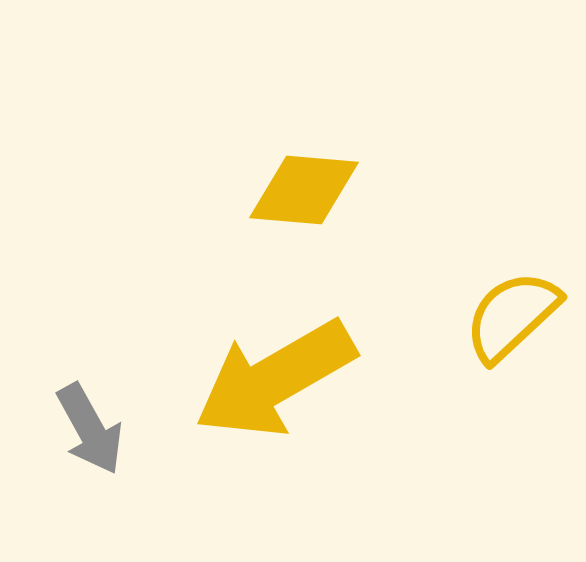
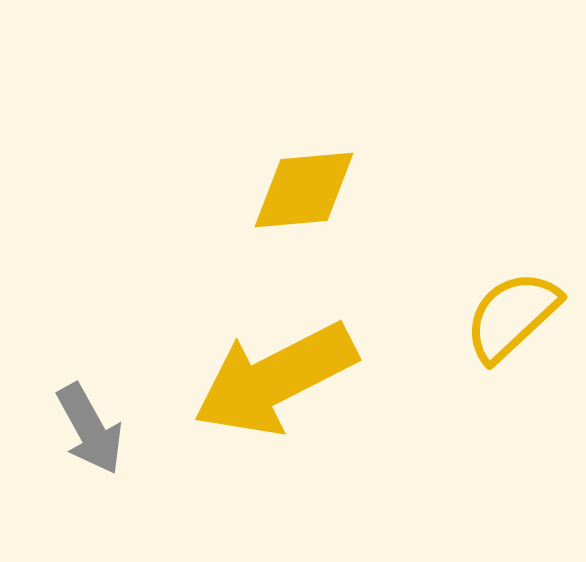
yellow diamond: rotated 10 degrees counterclockwise
yellow arrow: rotated 3 degrees clockwise
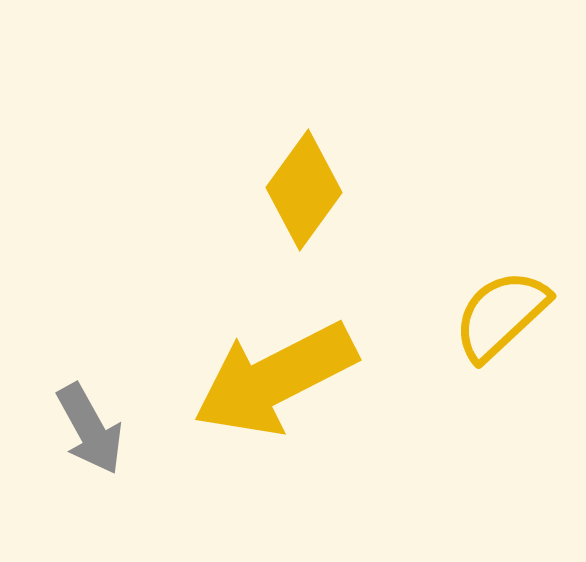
yellow diamond: rotated 49 degrees counterclockwise
yellow semicircle: moved 11 px left, 1 px up
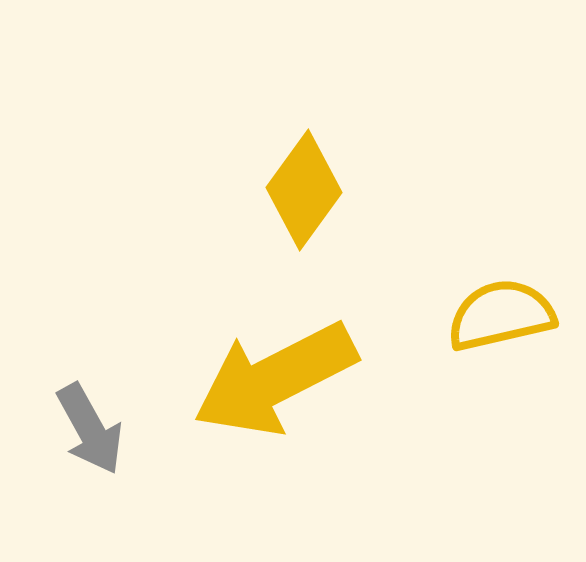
yellow semicircle: rotated 30 degrees clockwise
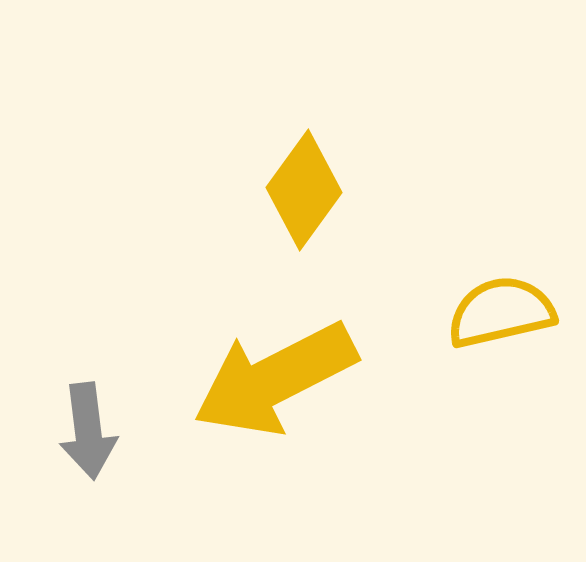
yellow semicircle: moved 3 px up
gray arrow: moved 2 px left, 2 px down; rotated 22 degrees clockwise
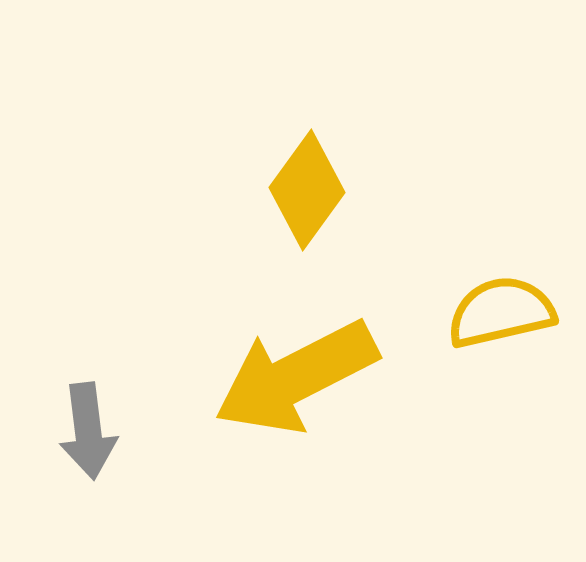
yellow diamond: moved 3 px right
yellow arrow: moved 21 px right, 2 px up
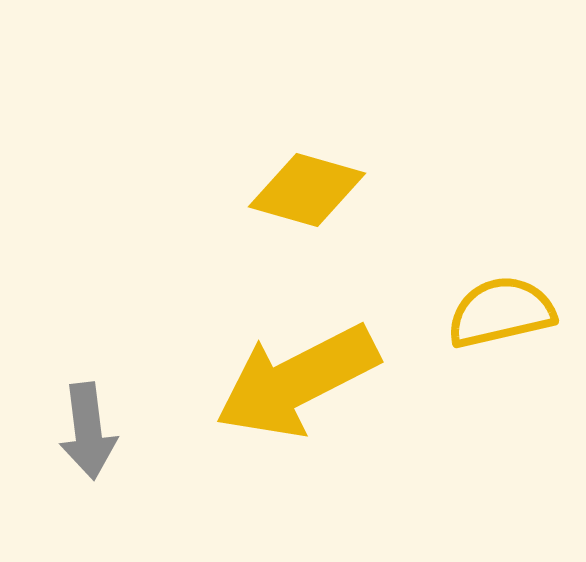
yellow diamond: rotated 70 degrees clockwise
yellow arrow: moved 1 px right, 4 px down
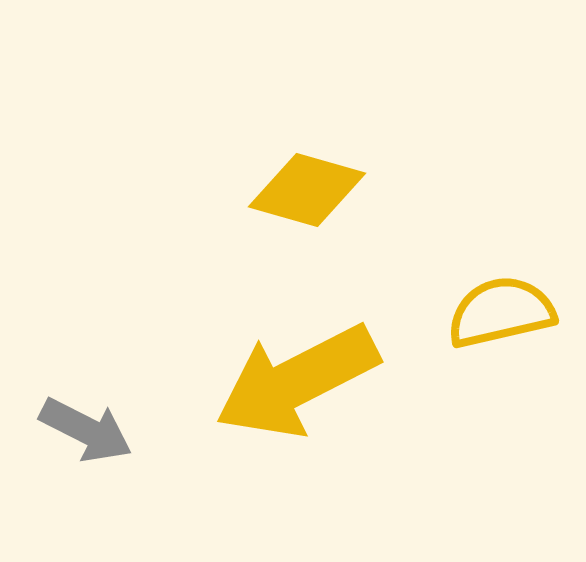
gray arrow: moved 2 px left, 1 px up; rotated 56 degrees counterclockwise
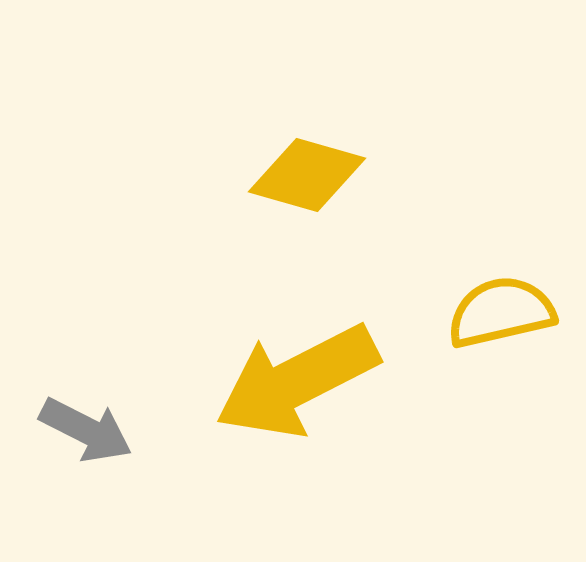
yellow diamond: moved 15 px up
